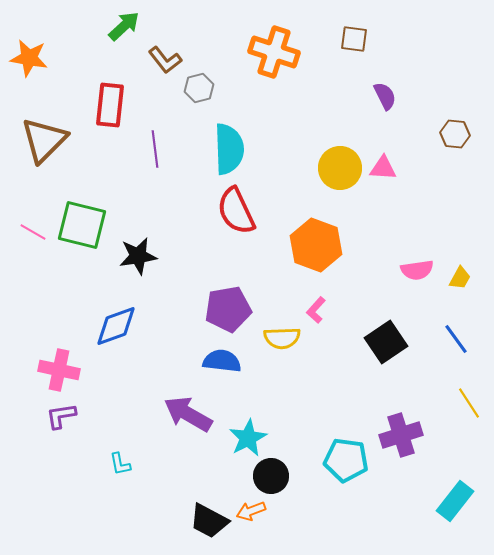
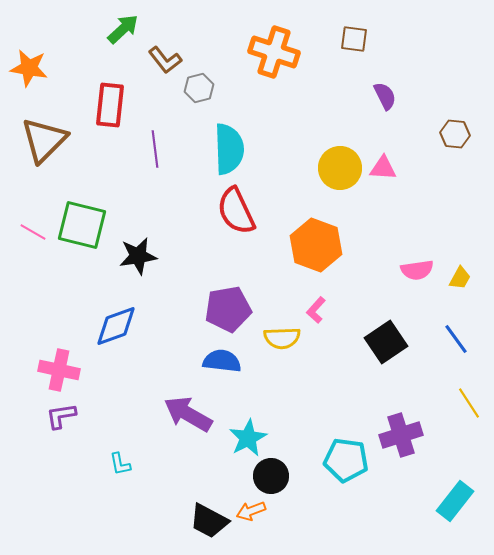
green arrow: moved 1 px left, 3 px down
orange star: moved 10 px down
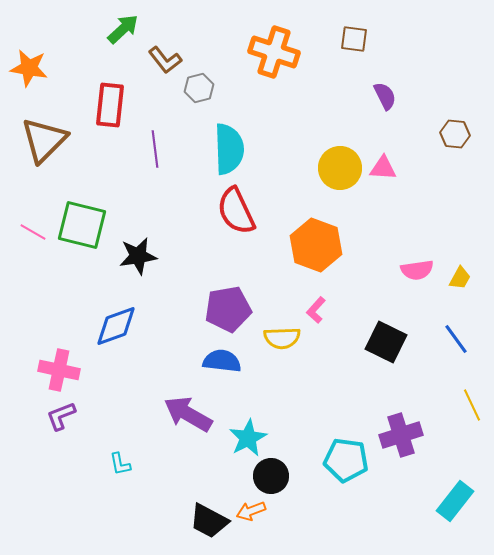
black square: rotated 30 degrees counterclockwise
yellow line: moved 3 px right, 2 px down; rotated 8 degrees clockwise
purple L-shape: rotated 12 degrees counterclockwise
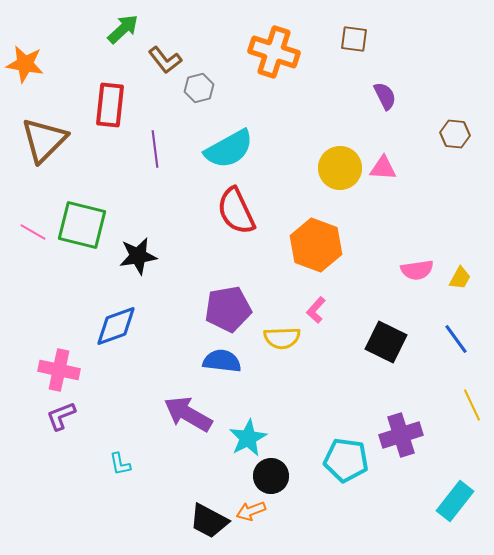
orange star: moved 4 px left, 4 px up
cyan semicircle: rotated 63 degrees clockwise
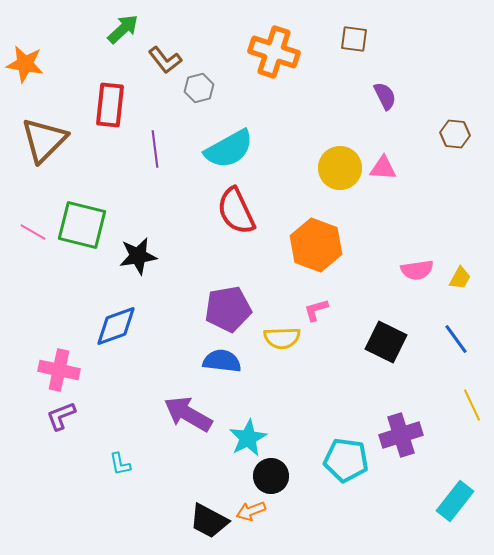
pink L-shape: rotated 32 degrees clockwise
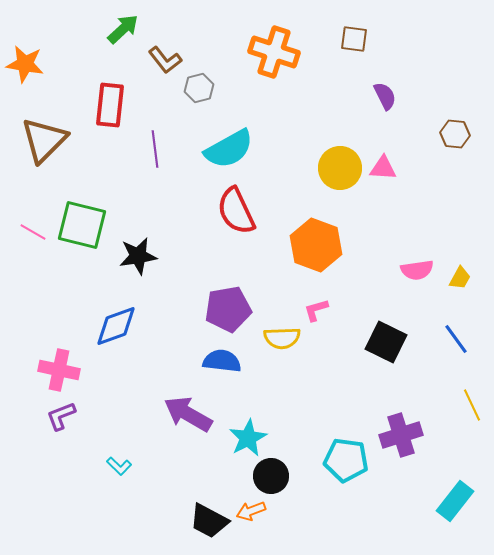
cyan L-shape: moved 1 px left, 2 px down; rotated 35 degrees counterclockwise
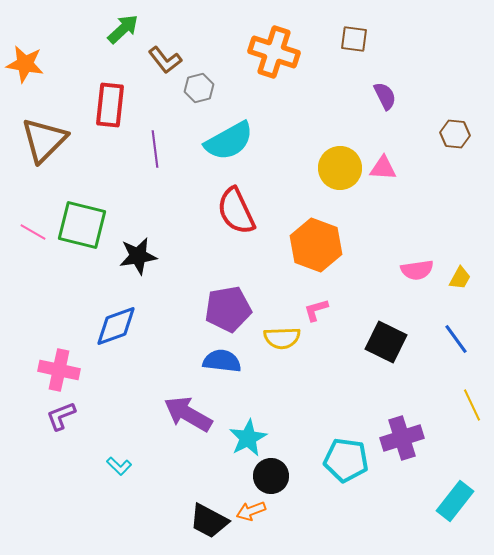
cyan semicircle: moved 8 px up
purple cross: moved 1 px right, 3 px down
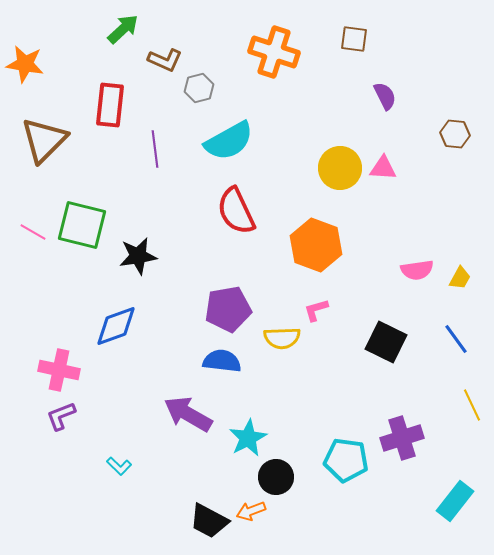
brown L-shape: rotated 28 degrees counterclockwise
black circle: moved 5 px right, 1 px down
